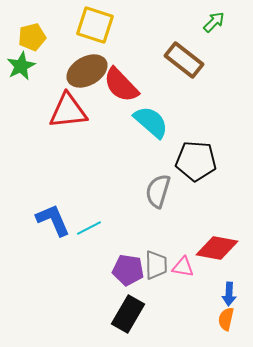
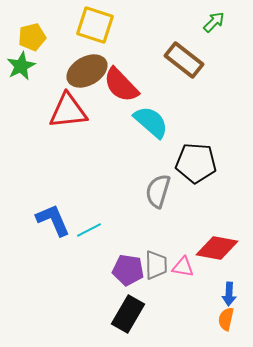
black pentagon: moved 2 px down
cyan line: moved 2 px down
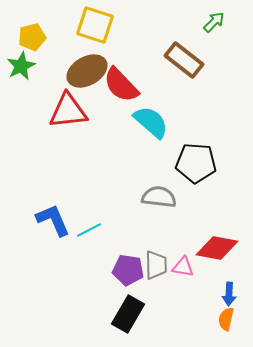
gray semicircle: moved 1 px right, 6 px down; rotated 80 degrees clockwise
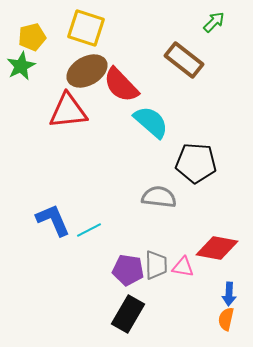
yellow square: moved 9 px left, 3 px down
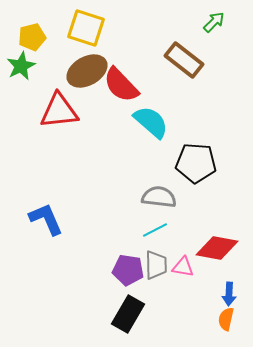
red triangle: moved 9 px left
blue L-shape: moved 7 px left, 1 px up
cyan line: moved 66 px right
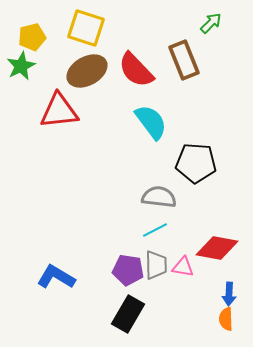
green arrow: moved 3 px left, 1 px down
brown rectangle: rotated 30 degrees clockwise
red semicircle: moved 15 px right, 15 px up
cyan semicircle: rotated 12 degrees clockwise
blue L-shape: moved 10 px right, 58 px down; rotated 36 degrees counterclockwise
orange semicircle: rotated 15 degrees counterclockwise
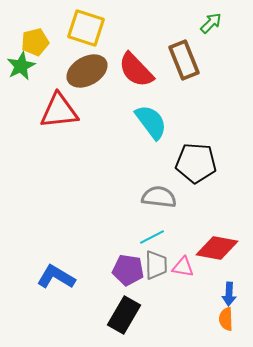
yellow pentagon: moved 3 px right, 5 px down
cyan line: moved 3 px left, 7 px down
black rectangle: moved 4 px left, 1 px down
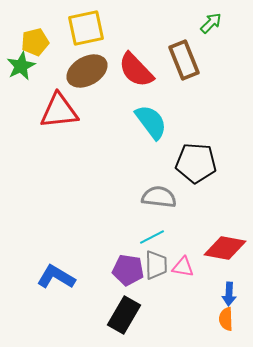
yellow square: rotated 30 degrees counterclockwise
red diamond: moved 8 px right
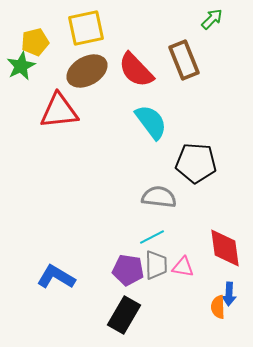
green arrow: moved 1 px right, 4 px up
red diamond: rotated 72 degrees clockwise
orange semicircle: moved 8 px left, 12 px up
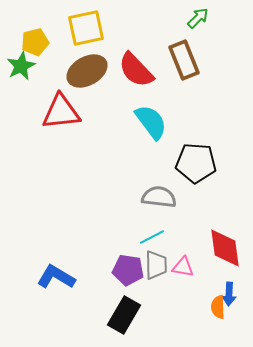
green arrow: moved 14 px left, 1 px up
red triangle: moved 2 px right, 1 px down
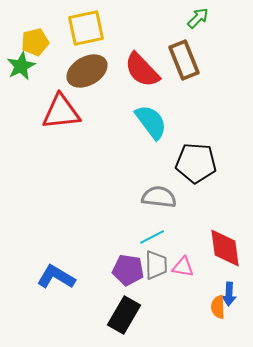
red semicircle: moved 6 px right
